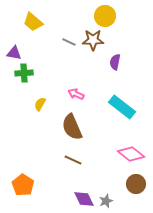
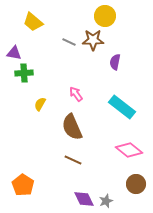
pink arrow: rotated 28 degrees clockwise
pink diamond: moved 2 px left, 4 px up
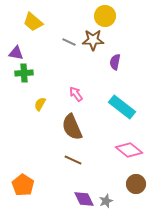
purple triangle: moved 2 px right
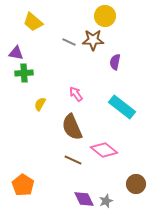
pink diamond: moved 25 px left
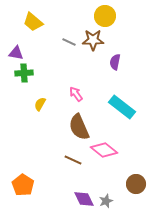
brown semicircle: moved 7 px right
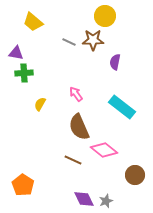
brown circle: moved 1 px left, 9 px up
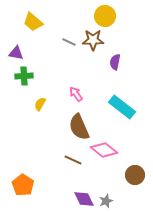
green cross: moved 3 px down
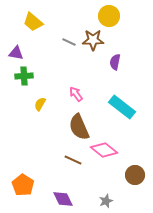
yellow circle: moved 4 px right
purple diamond: moved 21 px left
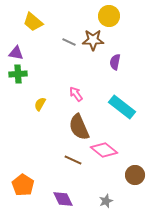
green cross: moved 6 px left, 2 px up
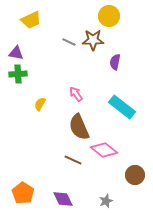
yellow trapezoid: moved 2 px left, 2 px up; rotated 65 degrees counterclockwise
orange pentagon: moved 8 px down
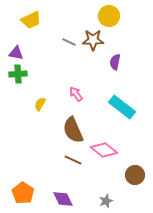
brown semicircle: moved 6 px left, 3 px down
